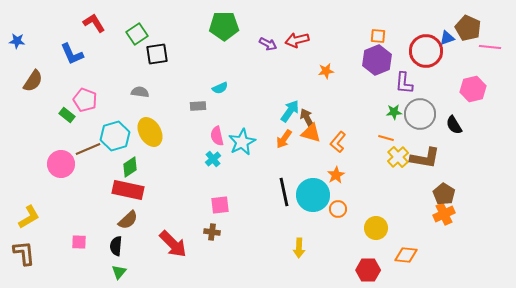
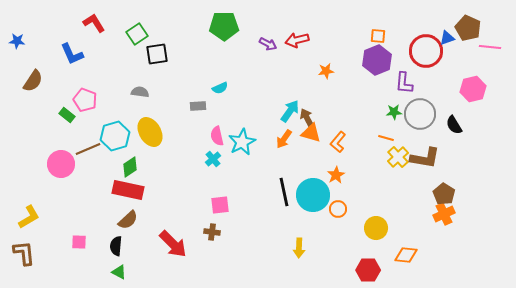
green triangle at (119, 272): rotated 42 degrees counterclockwise
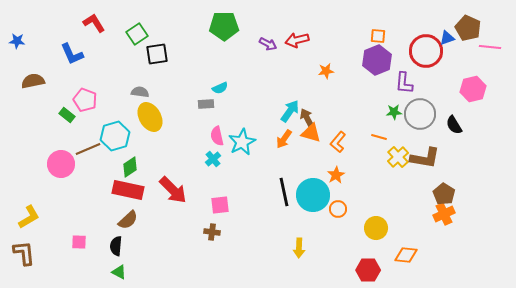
brown semicircle at (33, 81): rotated 135 degrees counterclockwise
gray rectangle at (198, 106): moved 8 px right, 2 px up
yellow ellipse at (150, 132): moved 15 px up
orange line at (386, 138): moved 7 px left, 1 px up
red arrow at (173, 244): moved 54 px up
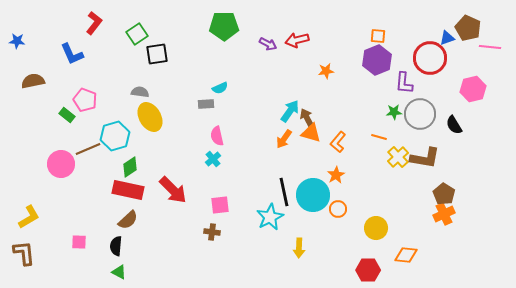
red L-shape at (94, 23): rotated 70 degrees clockwise
red circle at (426, 51): moved 4 px right, 7 px down
cyan star at (242, 142): moved 28 px right, 75 px down
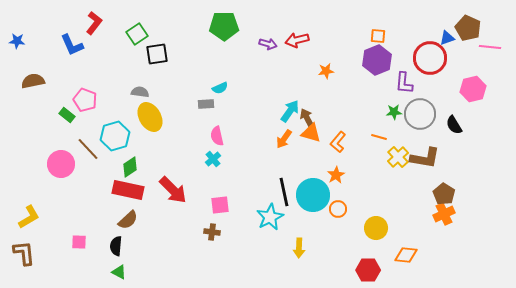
purple arrow at (268, 44): rotated 12 degrees counterclockwise
blue L-shape at (72, 54): moved 9 px up
brown line at (88, 149): rotated 70 degrees clockwise
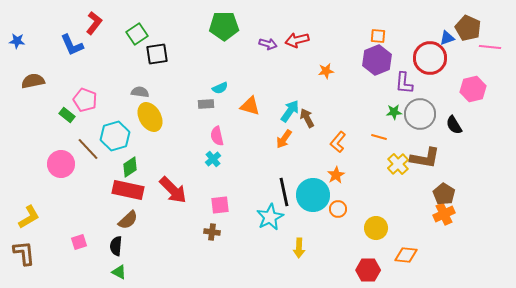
orange triangle at (311, 133): moved 61 px left, 27 px up
yellow cross at (398, 157): moved 7 px down
pink square at (79, 242): rotated 21 degrees counterclockwise
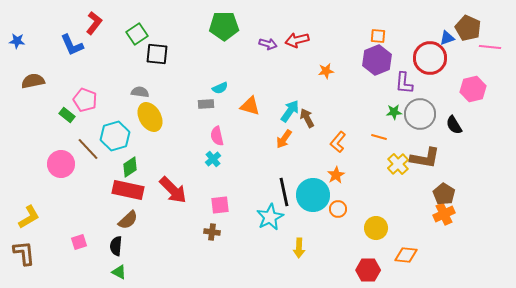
black square at (157, 54): rotated 15 degrees clockwise
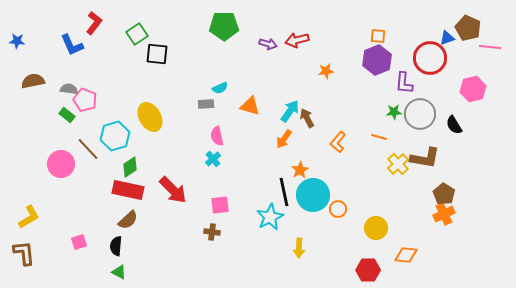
gray semicircle at (140, 92): moved 71 px left, 3 px up
orange star at (336, 175): moved 36 px left, 5 px up
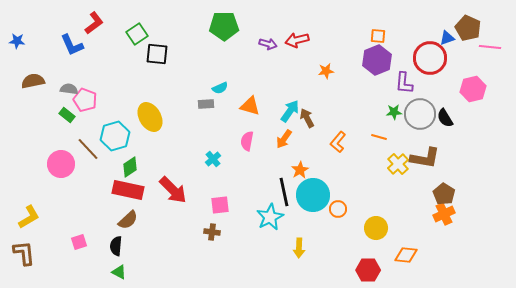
red L-shape at (94, 23): rotated 15 degrees clockwise
black semicircle at (454, 125): moved 9 px left, 7 px up
pink semicircle at (217, 136): moved 30 px right, 5 px down; rotated 24 degrees clockwise
